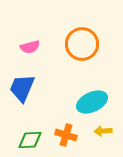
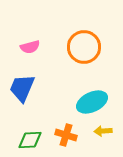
orange circle: moved 2 px right, 3 px down
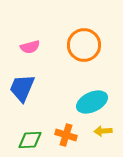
orange circle: moved 2 px up
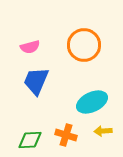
blue trapezoid: moved 14 px right, 7 px up
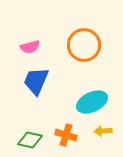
green diamond: rotated 15 degrees clockwise
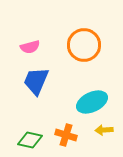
yellow arrow: moved 1 px right, 1 px up
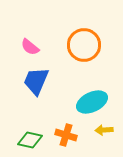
pink semicircle: rotated 54 degrees clockwise
